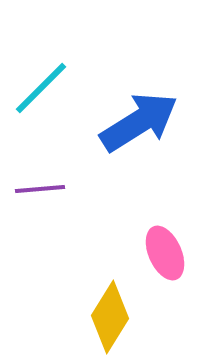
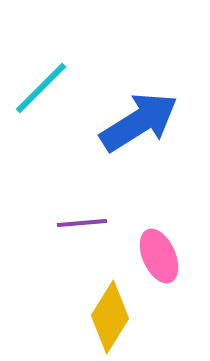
purple line: moved 42 px right, 34 px down
pink ellipse: moved 6 px left, 3 px down
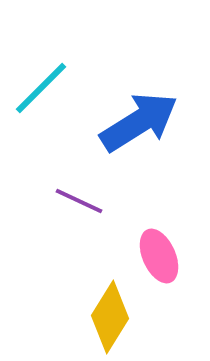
purple line: moved 3 px left, 22 px up; rotated 30 degrees clockwise
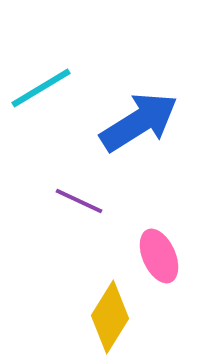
cyan line: rotated 14 degrees clockwise
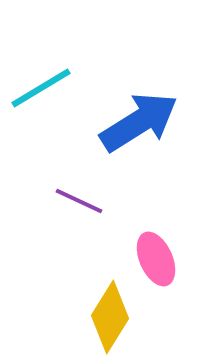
pink ellipse: moved 3 px left, 3 px down
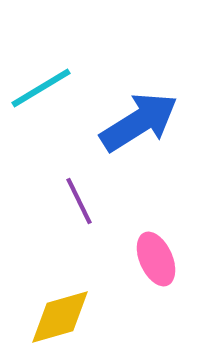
purple line: rotated 39 degrees clockwise
yellow diamond: moved 50 px left; rotated 42 degrees clockwise
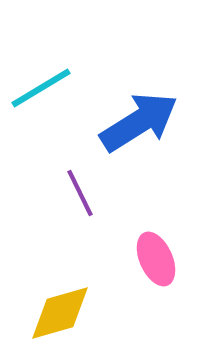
purple line: moved 1 px right, 8 px up
yellow diamond: moved 4 px up
